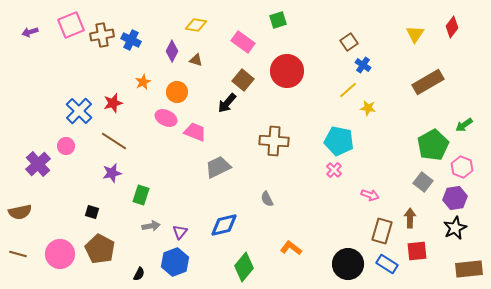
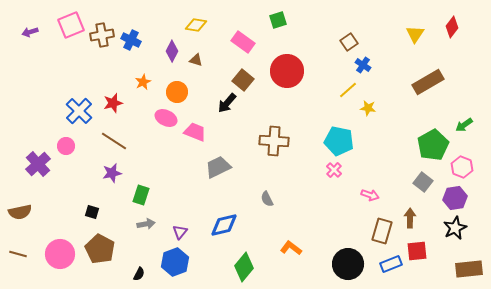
gray arrow at (151, 226): moved 5 px left, 2 px up
blue rectangle at (387, 264): moved 4 px right; rotated 55 degrees counterclockwise
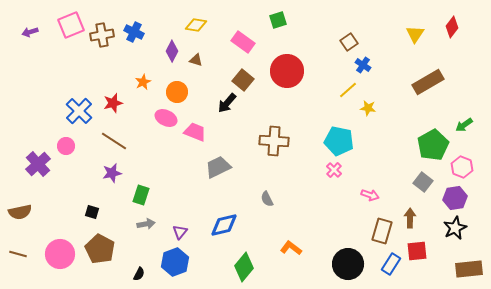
blue cross at (131, 40): moved 3 px right, 8 px up
blue rectangle at (391, 264): rotated 35 degrees counterclockwise
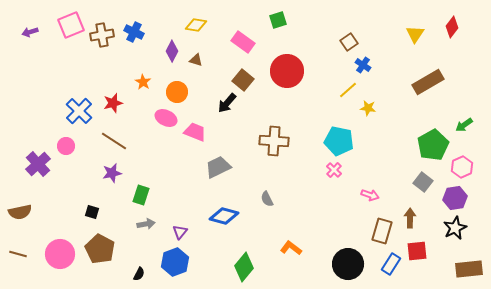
orange star at (143, 82): rotated 14 degrees counterclockwise
pink hexagon at (462, 167): rotated 15 degrees clockwise
blue diamond at (224, 225): moved 9 px up; rotated 28 degrees clockwise
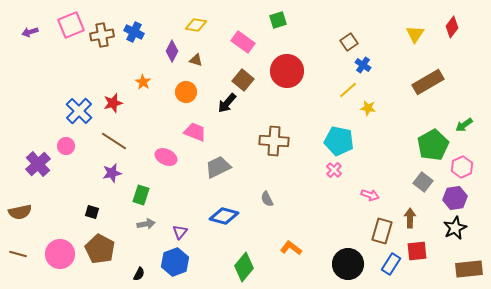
orange circle at (177, 92): moved 9 px right
pink ellipse at (166, 118): moved 39 px down
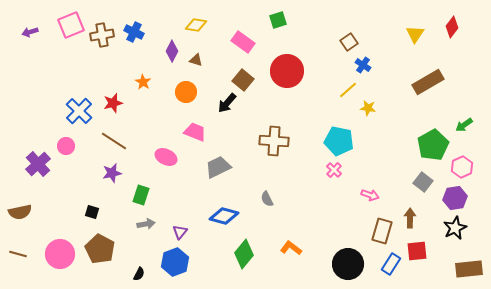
green diamond at (244, 267): moved 13 px up
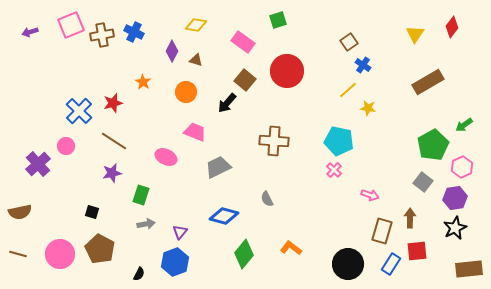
brown square at (243, 80): moved 2 px right
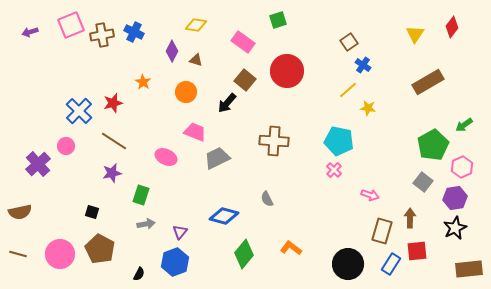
gray trapezoid at (218, 167): moved 1 px left, 9 px up
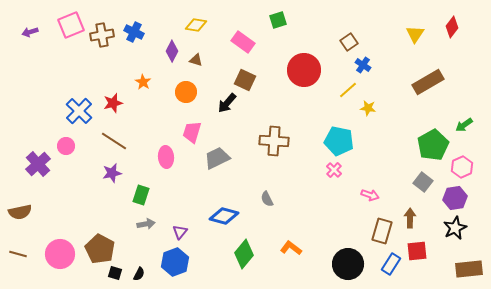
red circle at (287, 71): moved 17 px right, 1 px up
brown square at (245, 80): rotated 15 degrees counterclockwise
pink trapezoid at (195, 132): moved 3 px left; rotated 95 degrees counterclockwise
pink ellipse at (166, 157): rotated 60 degrees clockwise
black square at (92, 212): moved 23 px right, 61 px down
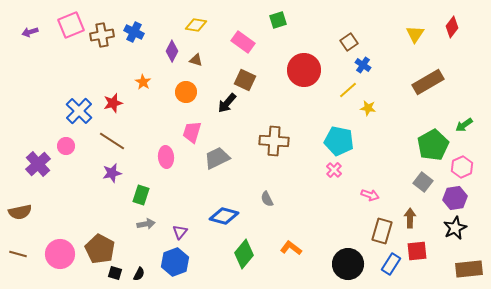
brown line at (114, 141): moved 2 px left
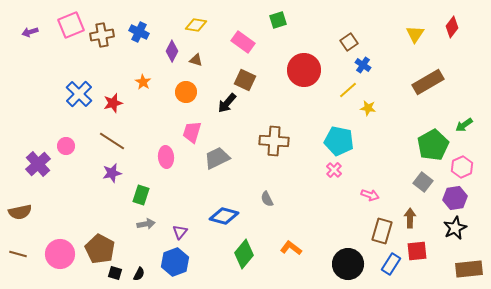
blue cross at (134, 32): moved 5 px right
blue cross at (79, 111): moved 17 px up
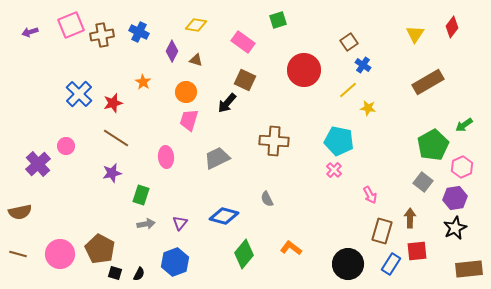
pink trapezoid at (192, 132): moved 3 px left, 12 px up
brown line at (112, 141): moved 4 px right, 3 px up
pink arrow at (370, 195): rotated 42 degrees clockwise
purple triangle at (180, 232): moved 9 px up
